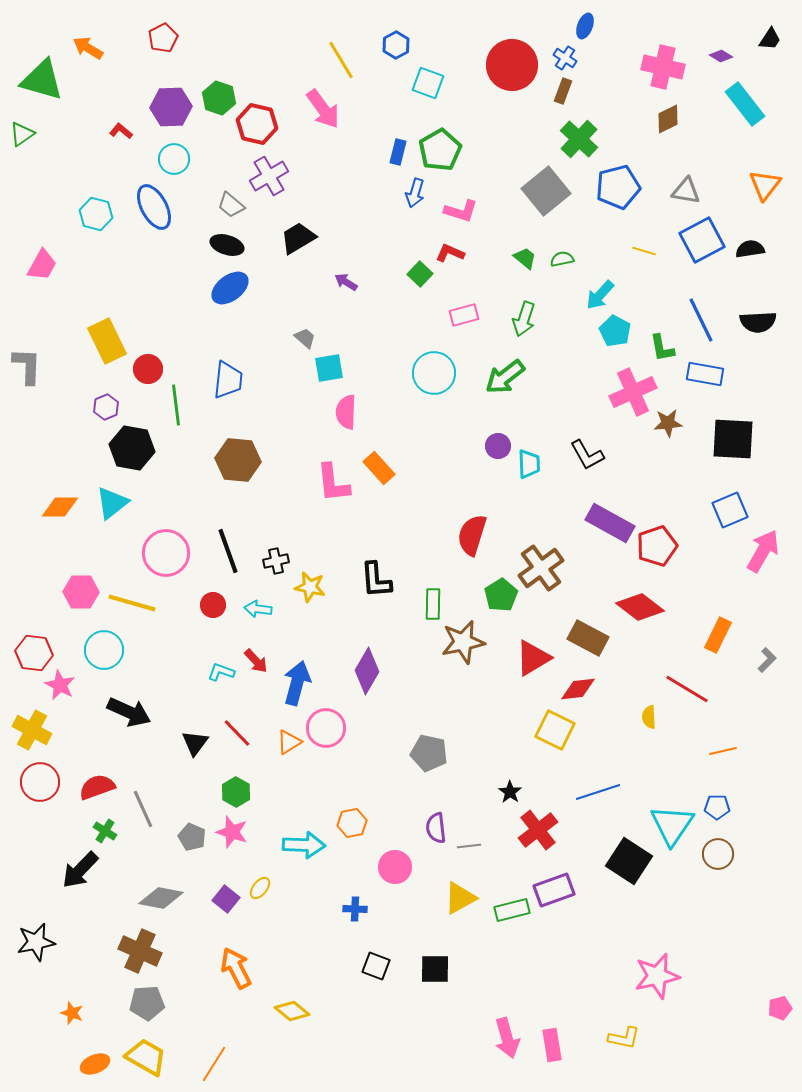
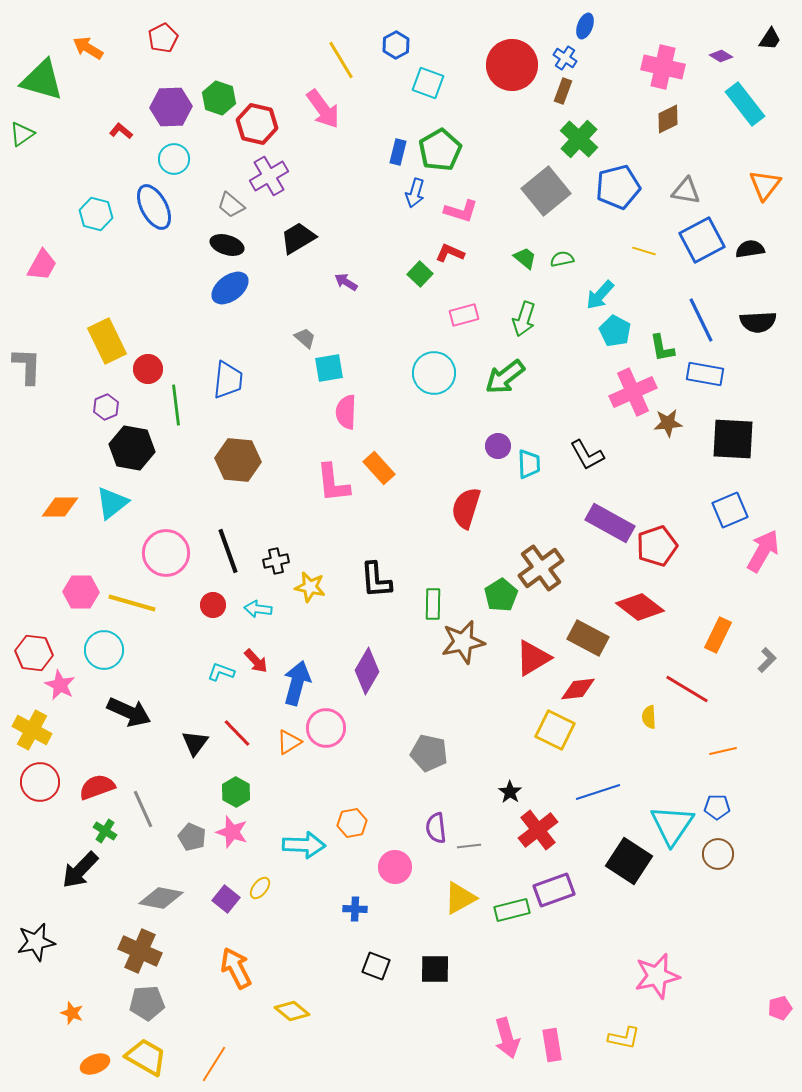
red semicircle at (472, 535): moved 6 px left, 27 px up
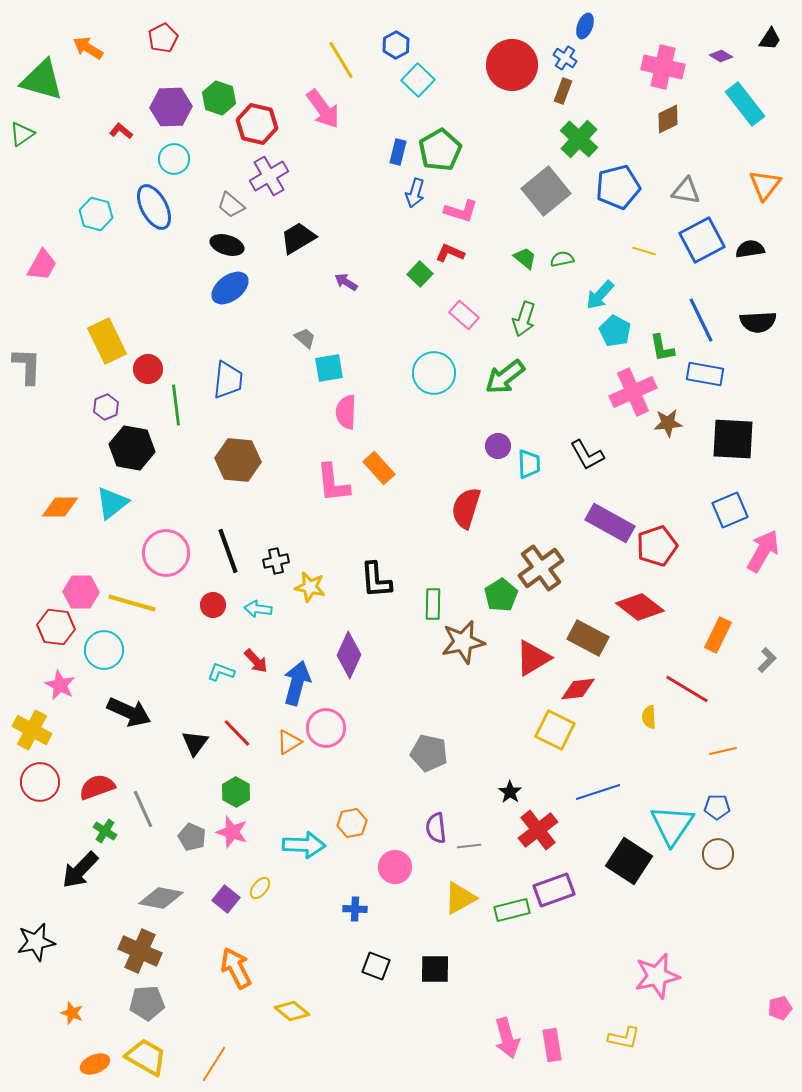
cyan square at (428, 83): moved 10 px left, 3 px up; rotated 24 degrees clockwise
pink rectangle at (464, 315): rotated 56 degrees clockwise
red hexagon at (34, 653): moved 22 px right, 26 px up
purple diamond at (367, 671): moved 18 px left, 16 px up; rotated 6 degrees counterclockwise
